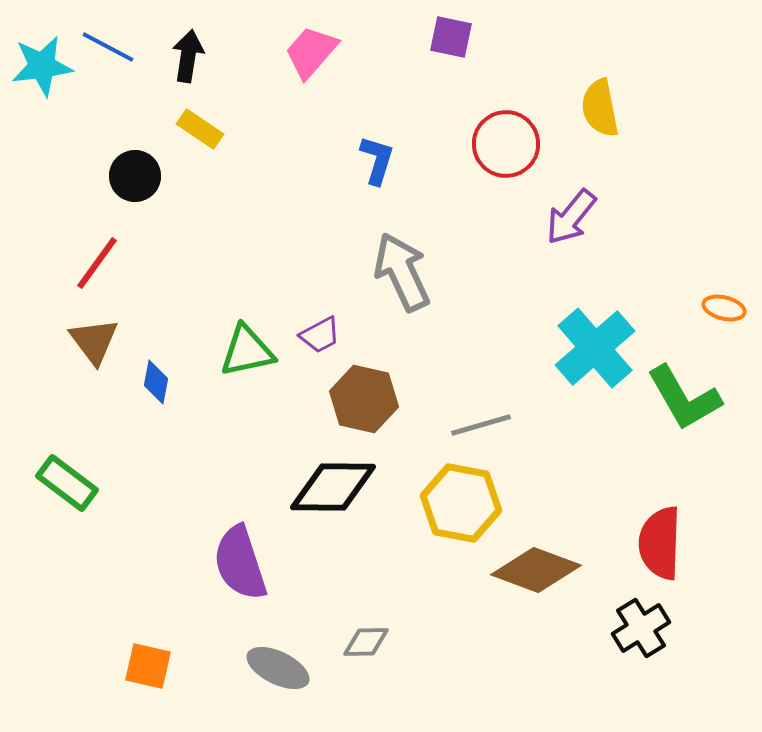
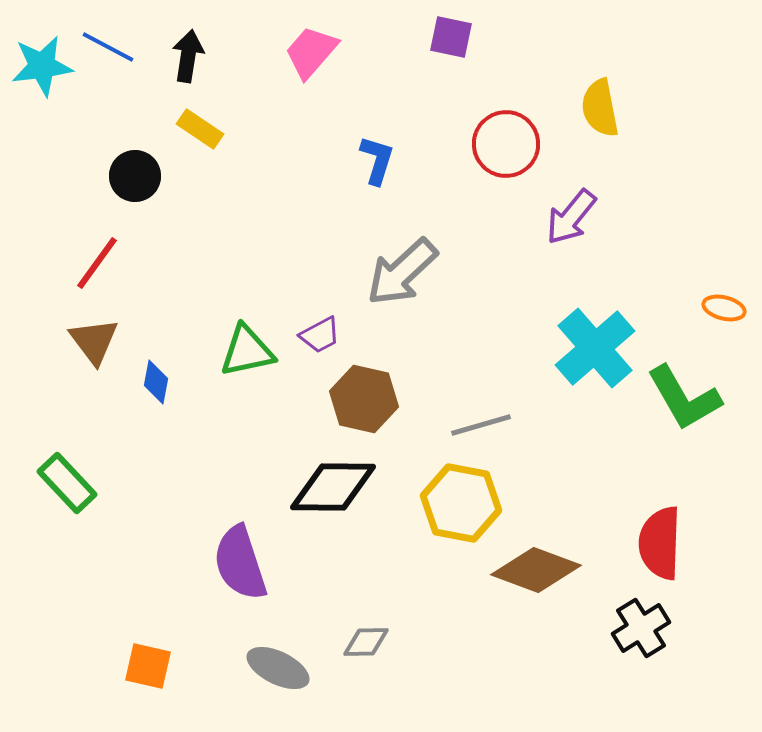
gray arrow: rotated 108 degrees counterclockwise
green rectangle: rotated 10 degrees clockwise
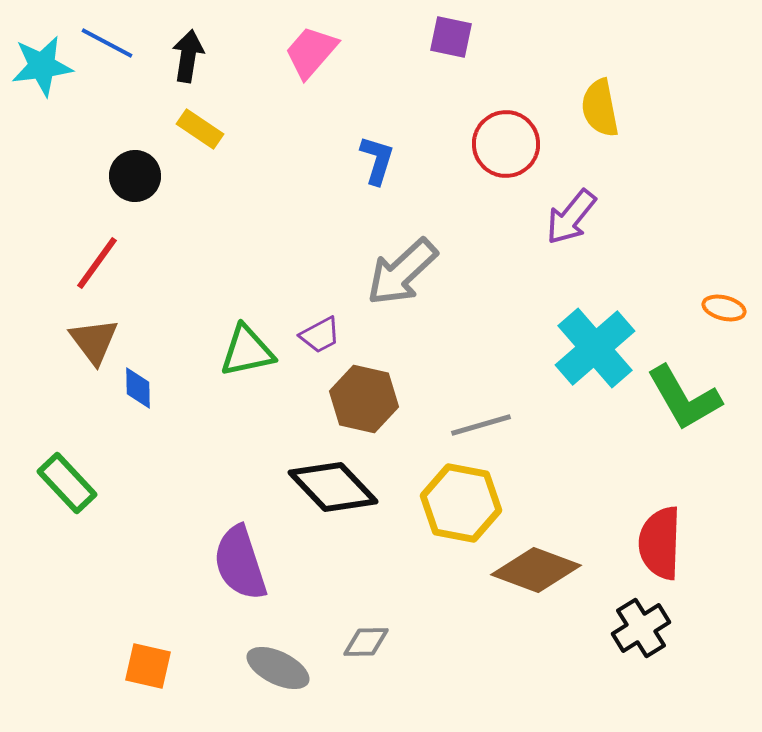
blue line: moved 1 px left, 4 px up
blue diamond: moved 18 px left, 6 px down; rotated 12 degrees counterclockwise
black diamond: rotated 46 degrees clockwise
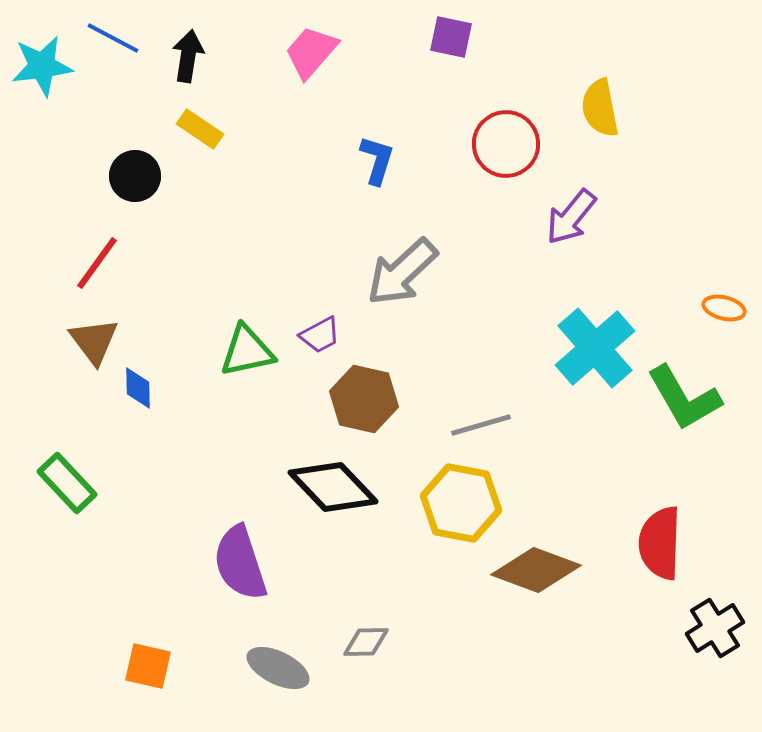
blue line: moved 6 px right, 5 px up
black cross: moved 74 px right
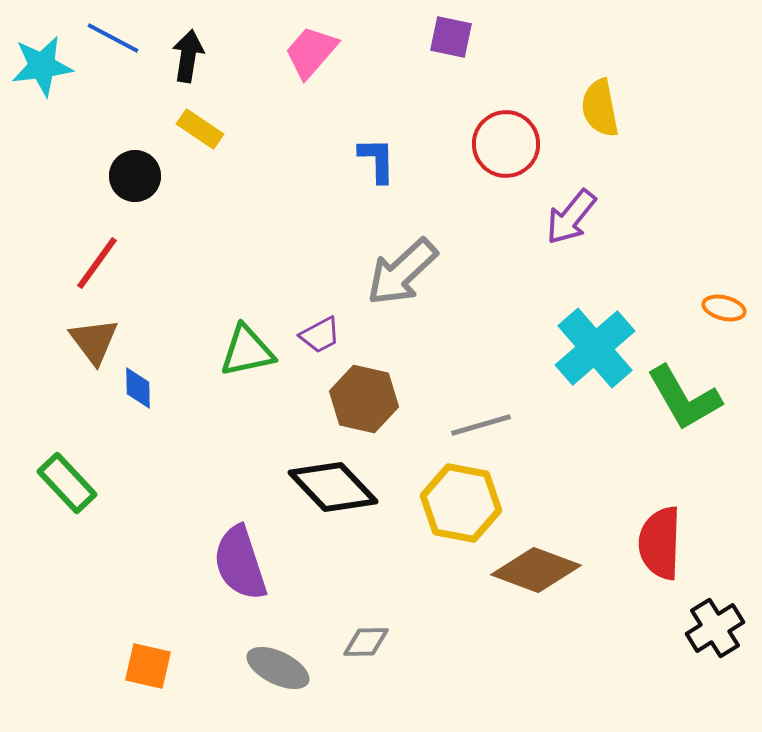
blue L-shape: rotated 18 degrees counterclockwise
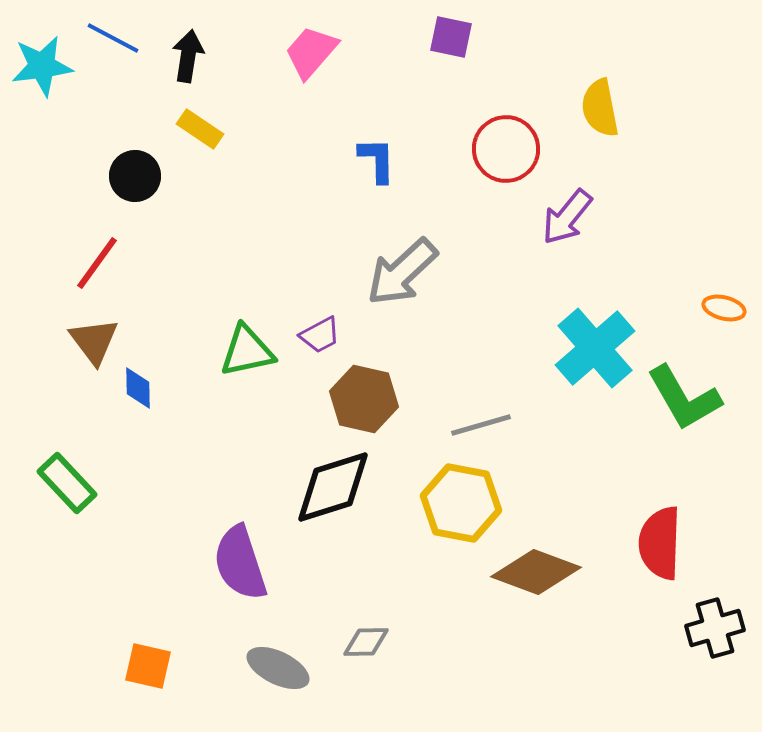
red circle: moved 5 px down
purple arrow: moved 4 px left
black diamond: rotated 64 degrees counterclockwise
brown diamond: moved 2 px down
black cross: rotated 16 degrees clockwise
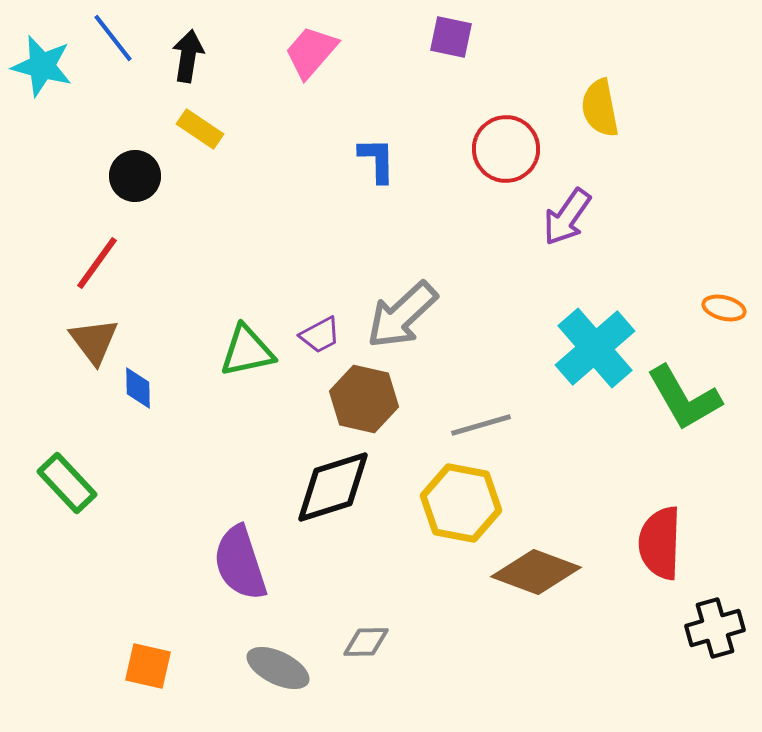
blue line: rotated 24 degrees clockwise
cyan star: rotated 22 degrees clockwise
purple arrow: rotated 4 degrees counterclockwise
gray arrow: moved 43 px down
